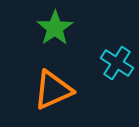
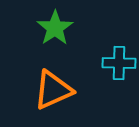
cyan cross: moved 2 px right; rotated 32 degrees counterclockwise
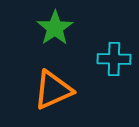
cyan cross: moved 5 px left, 4 px up
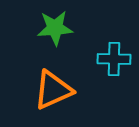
green star: rotated 30 degrees clockwise
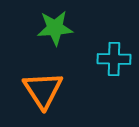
orange triangle: moved 10 px left; rotated 39 degrees counterclockwise
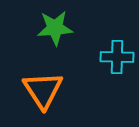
cyan cross: moved 3 px right, 2 px up
